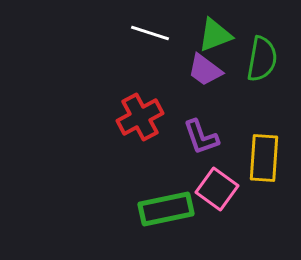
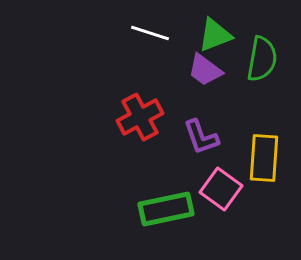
pink square: moved 4 px right
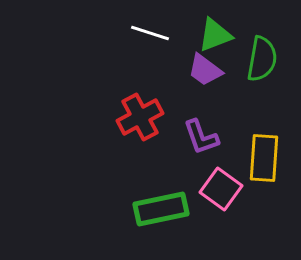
green rectangle: moved 5 px left
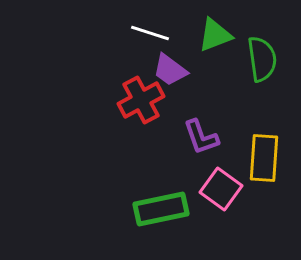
green semicircle: rotated 18 degrees counterclockwise
purple trapezoid: moved 35 px left
red cross: moved 1 px right, 17 px up
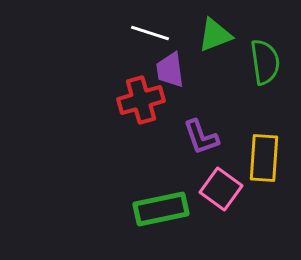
green semicircle: moved 3 px right, 3 px down
purple trapezoid: rotated 45 degrees clockwise
red cross: rotated 12 degrees clockwise
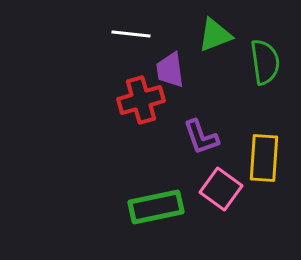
white line: moved 19 px left, 1 px down; rotated 12 degrees counterclockwise
green rectangle: moved 5 px left, 2 px up
